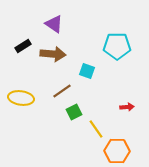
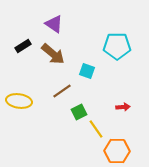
brown arrow: rotated 35 degrees clockwise
yellow ellipse: moved 2 px left, 3 px down
red arrow: moved 4 px left
green square: moved 5 px right
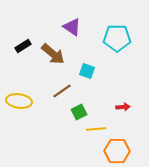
purple triangle: moved 18 px right, 3 px down
cyan pentagon: moved 8 px up
yellow line: rotated 60 degrees counterclockwise
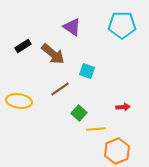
cyan pentagon: moved 5 px right, 13 px up
brown line: moved 2 px left, 2 px up
green square: moved 1 px down; rotated 21 degrees counterclockwise
orange hexagon: rotated 25 degrees counterclockwise
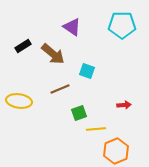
brown line: rotated 12 degrees clockwise
red arrow: moved 1 px right, 2 px up
green square: rotated 28 degrees clockwise
orange hexagon: moved 1 px left
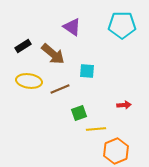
cyan square: rotated 14 degrees counterclockwise
yellow ellipse: moved 10 px right, 20 px up
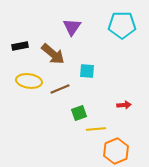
purple triangle: rotated 30 degrees clockwise
black rectangle: moved 3 px left; rotated 21 degrees clockwise
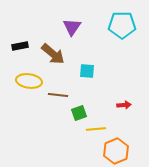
brown line: moved 2 px left, 6 px down; rotated 30 degrees clockwise
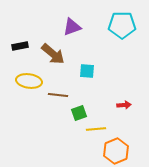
purple triangle: rotated 36 degrees clockwise
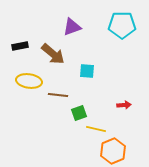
yellow line: rotated 18 degrees clockwise
orange hexagon: moved 3 px left
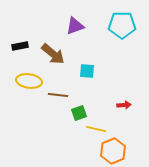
purple triangle: moved 3 px right, 1 px up
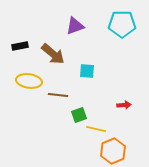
cyan pentagon: moved 1 px up
green square: moved 2 px down
